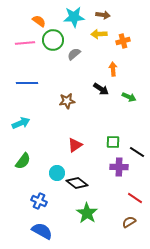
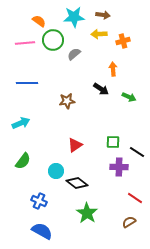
cyan circle: moved 1 px left, 2 px up
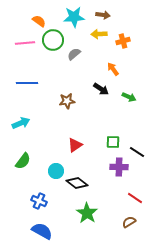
orange arrow: rotated 32 degrees counterclockwise
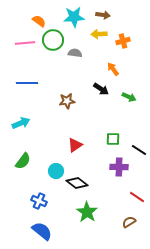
gray semicircle: moved 1 px right, 1 px up; rotated 48 degrees clockwise
green square: moved 3 px up
black line: moved 2 px right, 2 px up
red line: moved 2 px right, 1 px up
green star: moved 1 px up
blue semicircle: rotated 10 degrees clockwise
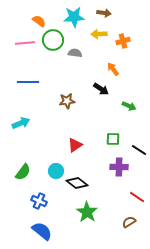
brown arrow: moved 1 px right, 2 px up
blue line: moved 1 px right, 1 px up
green arrow: moved 9 px down
green semicircle: moved 11 px down
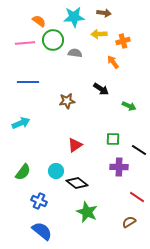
orange arrow: moved 7 px up
green star: rotated 10 degrees counterclockwise
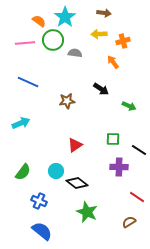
cyan star: moved 9 px left; rotated 30 degrees counterclockwise
blue line: rotated 25 degrees clockwise
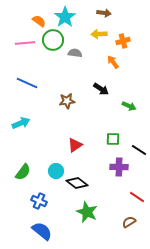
blue line: moved 1 px left, 1 px down
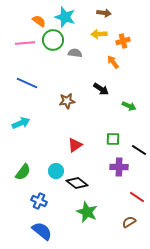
cyan star: rotated 20 degrees counterclockwise
